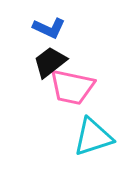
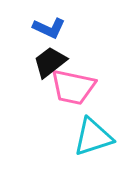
pink trapezoid: moved 1 px right
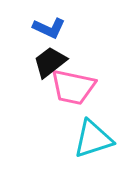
cyan triangle: moved 2 px down
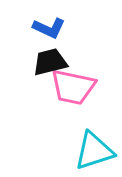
black trapezoid: rotated 24 degrees clockwise
cyan triangle: moved 1 px right, 12 px down
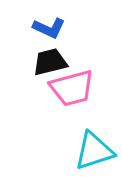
pink trapezoid: moved 1 px left, 1 px down; rotated 27 degrees counterclockwise
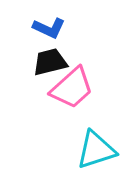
pink trapezoid: rotated 27 degrees counterclockwise
cyan triangle: moved 2 px right, 1 px up
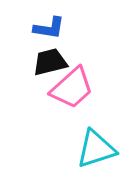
blue L-shape: rotated 16 degrees counterclockwise
cyan triangle: moved 1 px up
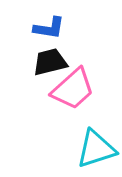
pink trapezoid: moved 1 px right, 1 px down
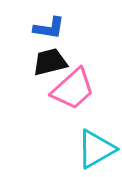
cyan triangle: rotated 12 degrees counterclockwise
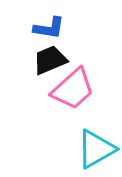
black trapezoid: moved 2 px up; rotated 9 degrees counterclockwise
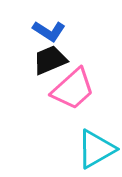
blue L-shape: moved 3 px down; rotated 24 degrees clockwise
